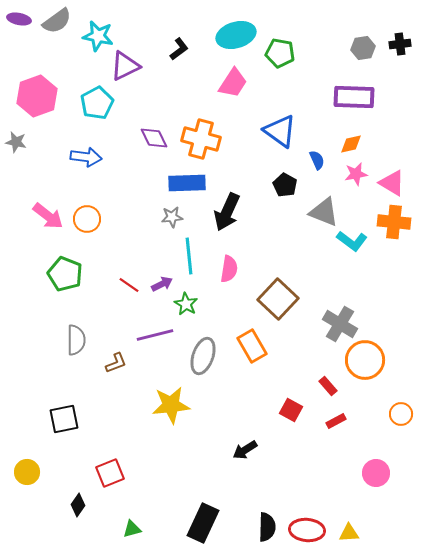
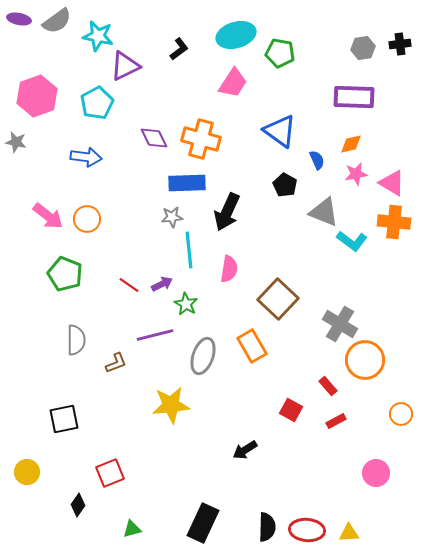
cyan line at (189, 256): moved 6 px up
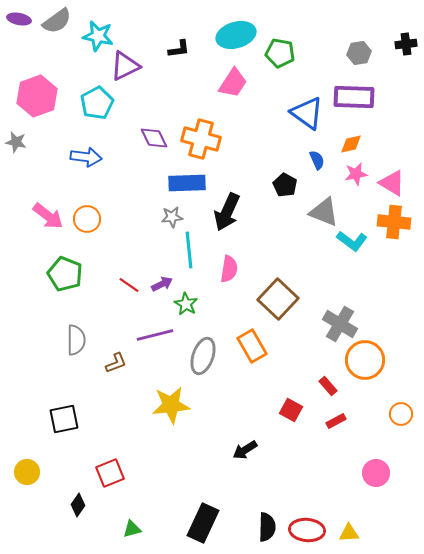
black cross at (400, 44): moved 6 px right
gray hexagon at (363, 48): moved 4 px left, 5 px down
black L-shape at (179, 49): rotated 30 degrees clockwise
blue triangle at (280, 131): moved 27 px right, 18 px up
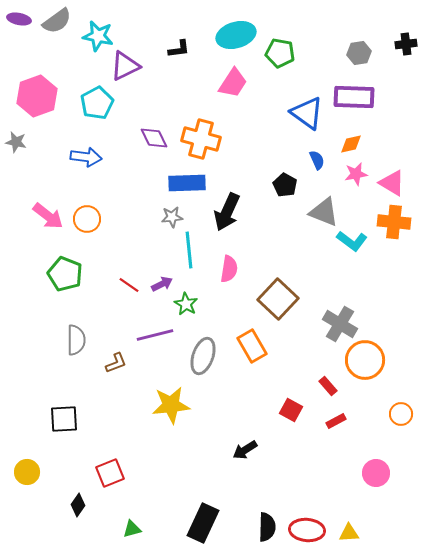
black square at (64, 419): rotated 8 degrees clockwise
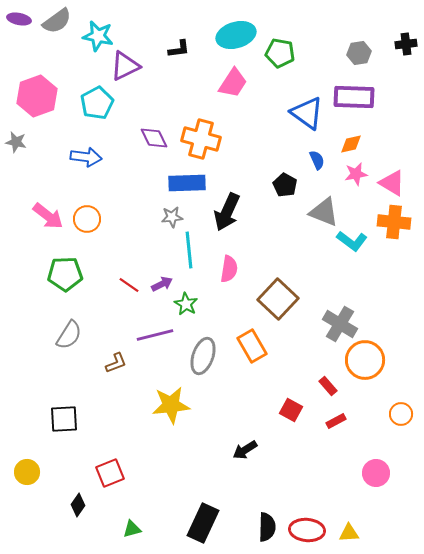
green pentagon at (65, 274): rotated 24 degrees counterclockwise
gray semicircle at (76, 340): moved 7 px left, 5 px up; rotated 32 degrees clockwise
